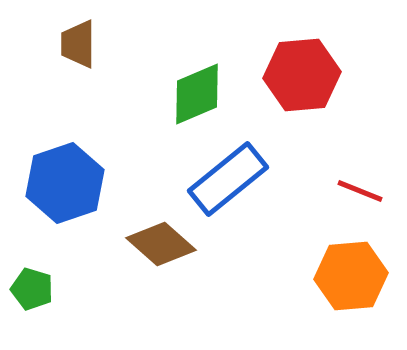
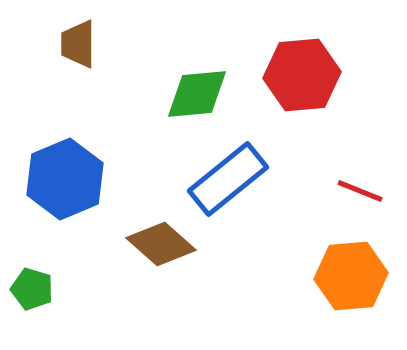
green diamond: rotated 18 degrees clockwise
blue hexagon: moved 4 px up; rotated 4 degrees counterclockwise
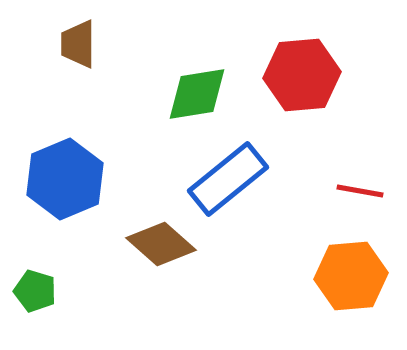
green diamond: rotated 4 degrees counterclockwise
red line: rotated 12 degrees counterclockwise
green pentagon: moved 3 px right, 2 px down
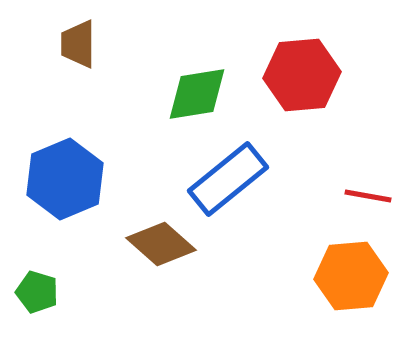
red line: moved 8 px right, 5 px down
green pentagon: moved 2 px right, 1 px down
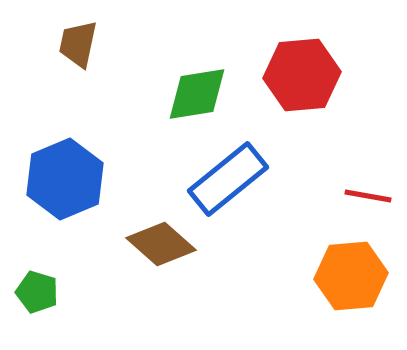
brown trapezoid: rotated 12 degrees clockwise
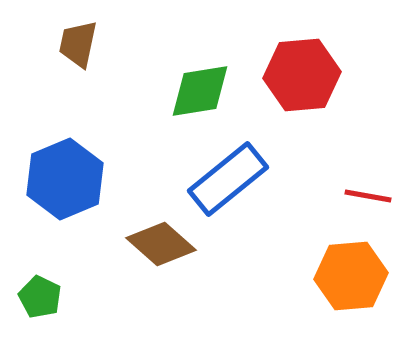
green diamond: moved 3 px right, 3 px up
green pentagon: moved 3 px right, 5 px down; rotated 9 degrees clockwise
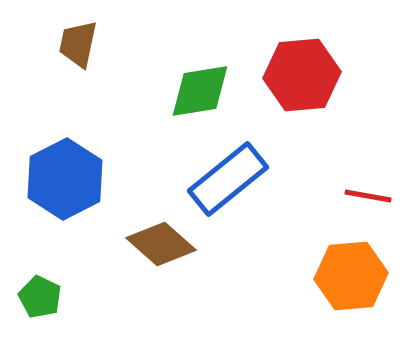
blue hexagon: rotated 4 degrees counterclockwise
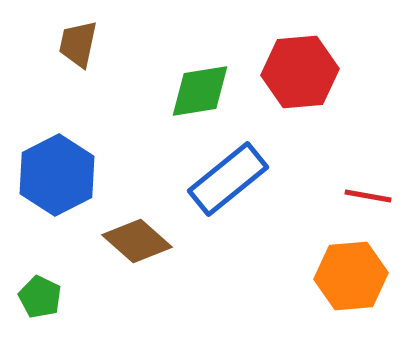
red hexagon: moved 2 px left, 3 px up
blue hexagon: moved 8 px left, 4 px up
brown diamond: moved 24 px left, 3 px up
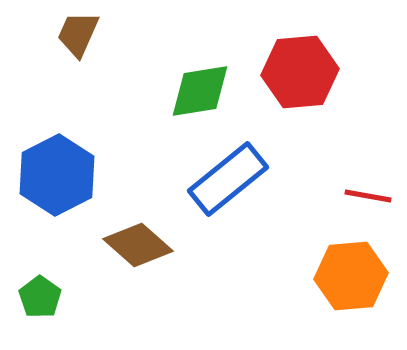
brown trapezoid: moved 10 px up; rotated 12 degrees clockwise
brown diamond: moved 1 px right, 4 px down
green pentagon: rotated 9 degrees clockwise
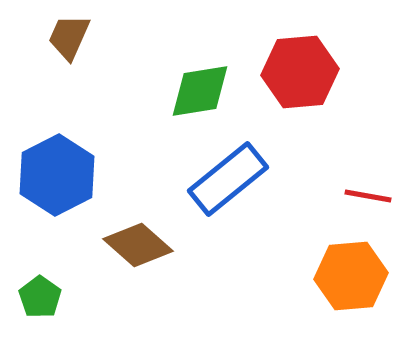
brown trapezoid: moved 9 px left, 3 px down
